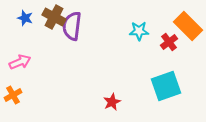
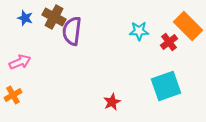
purple semicircle: moved 5 px down
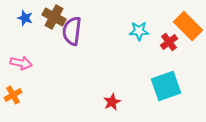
pink arrow: moved 1 px right, 1 px down; rotated 35 degrees clockwise
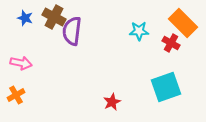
orange rectangle: moved 5 px left, 3 px up
red cross: moved 2 px right, 1 px down; rotated 24 degrees counterclockwise
cyan square: moved 1 px down
orange cross: moved 3 px right
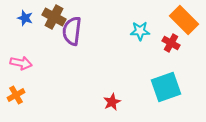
orange rectangle: moved 1 px right, 3 px up
cyan star: moved 1 px right
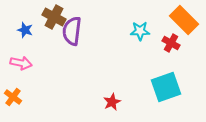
blue star: moved 12 px down
orange cross: moved 3 px left, 2 px down; rotated 24 degrees counterclockwise
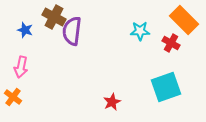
pink arrow: moved 4 px down; rotated 90 degrees clockwise
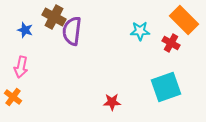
red star: rotated 24 degrees clockwise
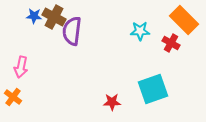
blue star: moved 9 px right, 14 px up; rotated 14 degrees counterclockwise
cyan square: moved 13 px left, 2 px down
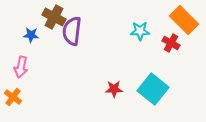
blue star: moved 3 px left, 19 px down
cyan square: rotated 32 degrees counterclockwise
red star: moved 2 px right, 13 px up
